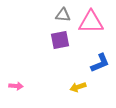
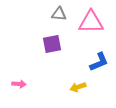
gray triangle: moved 4 px left, 1 px up
purple square: moved 8 px left, 4 px down
blue L-shape: moved 1 px left, 1 px up
pink arrow: moved 3 px right, 2 px up
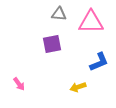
pink arrow: rotated 48 degrees clockwise
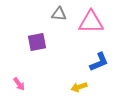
purple square: moved 15 px left, 2 px up
yellow arrow: moved 1 px right
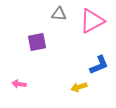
pink triangle: moved 1 px right, 1 px up; rotated 28 degrees counterclockwise
blue L-shape: moved 3 px down
pink arrow: rotated 136 degrees clockwise
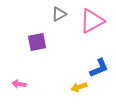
gray triangle: rotated 35 degrees counterclockwise
blue L-shape: moved 3 px down
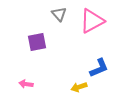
gray triangle: rotated 42 degrees counterclockwise
pink arrow: moved 7 px right
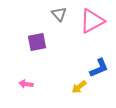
yellow arrow: rotated 21 degrees counterclockwise
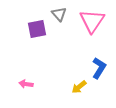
pink triangle: rotated 28 degrees counterclockwise
purple square: moved 13 px up
blue L-shape: rotated 35 degrees counterclockwise
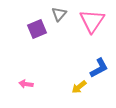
gray triangle: rotated 21 degrees clockwise
purple square: rotated 12 degrees counterclockwise
blue L-shape: rotated 30 degrees clockwise
